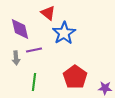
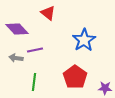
purple diamond: moved 3 px left; rotated 30 degrees counterclockwise
blue star: moved 20 px right, 7 px down
purple line: moved 1 px right
gray arrow: rotated 104 degrees clockwise
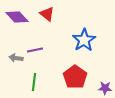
red triangle: moved 1 px left, 1 px down
purple diamond: moved 12 px up
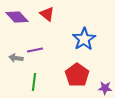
blue star: moved 1 px up
red pentagon: moved 2 px right, 2 px up
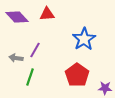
red triangle: rotated 42 degrees counterclockwise
purple line: rotated 49 degrees counterclockwise
green line: moved 4 px left, 5 px up; rotated 12 degrees clockwise
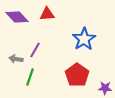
gray arrow: moved 1 px down
